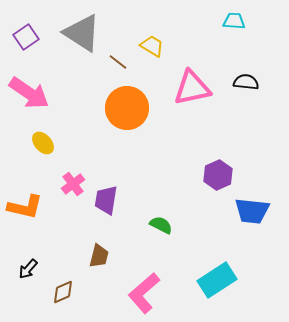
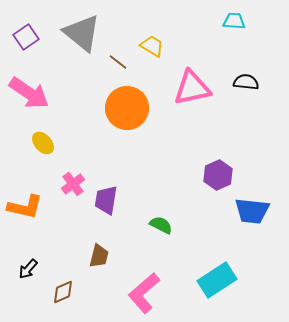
gray triangle: rotated 6 degrees clockwise
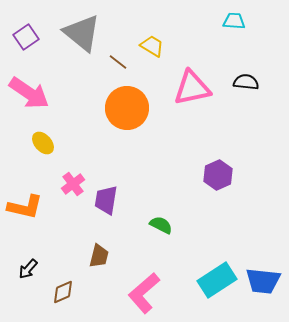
blue trapezoid: moved 11 px right, 70 px down
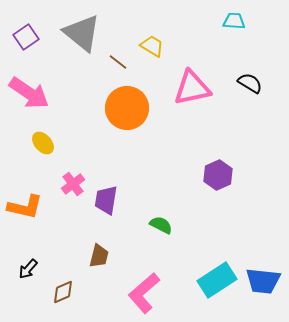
black semicircle: moved 4 px right, 1 px down; rotated 25 degrees clockwise
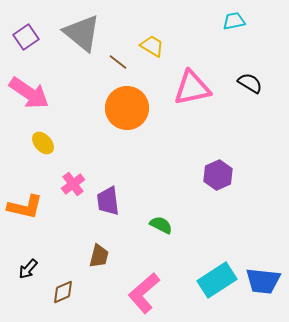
cyan trapezoid: rotated 15 degrees counterclockwise
purple trapezoid: moved 2 px right, 1 px down; rotated 16 degrees counterclockwise
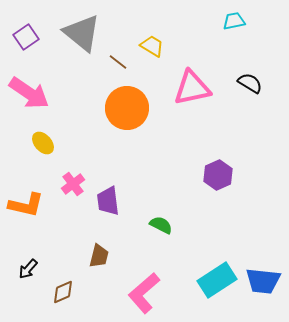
orange L-shape: moved 1 px right, 2 px up
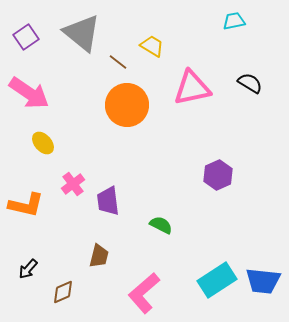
orange circle: moved 3 px up
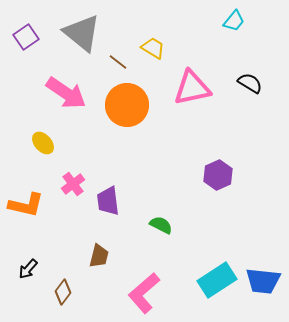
cyan trapezoid: rotated 140 degrees clockwise
yellow trapezoid: moved 1 px right, 2 px down
pink arrow: moved 37 px right
brown diamond: rotated 30 degrees counterclockwise
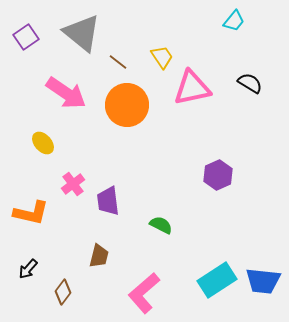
yellow trapezoid: moved 9 px right, 9 px down; rotated 25 degrees clockwise
orange L-shape: moved 5 px right, 8 px down
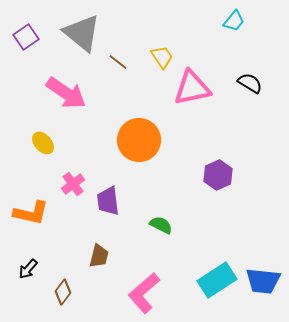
orange circle: moved 12 px right, 35 px down
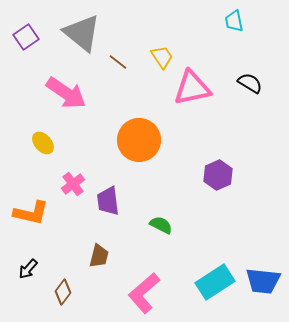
cyan trapezoid: rotated 130 degrees clockwise
cyan rectangle: moved 2 px left, 2 px down
